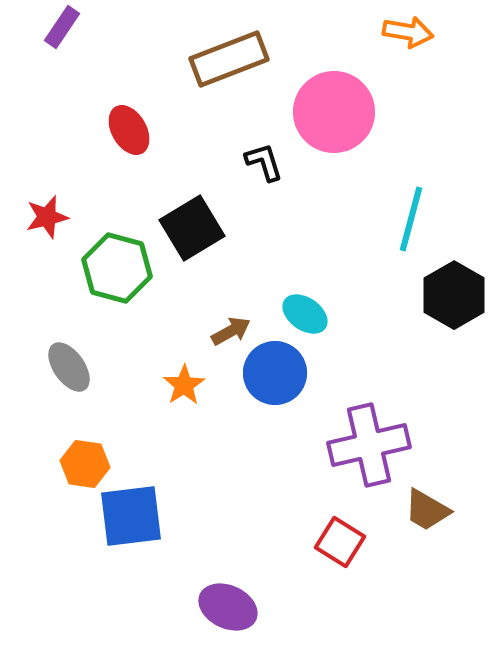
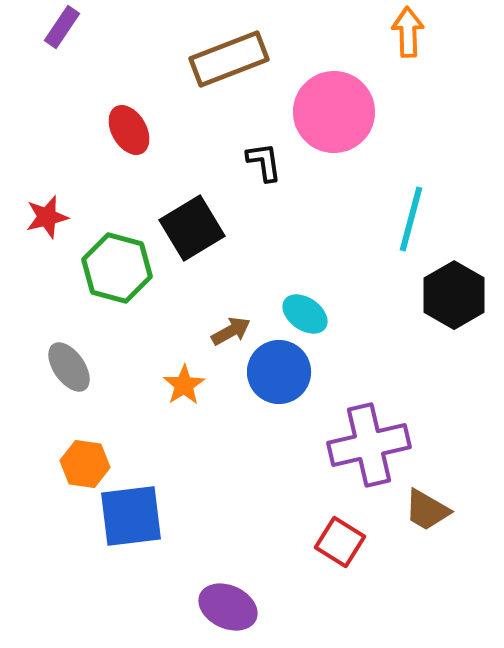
orange arrow: rotated 102 degrees counterclockwise
black L-shape: rotated 9 degrees clockwise
blue circle: moved 4 px right, 1 px up
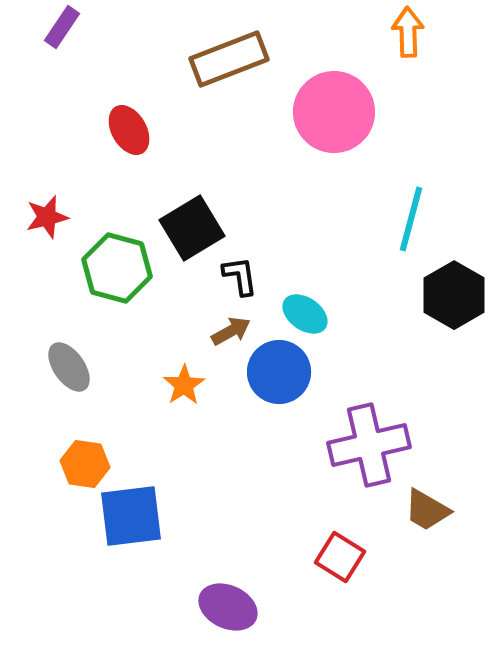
black L-shape: moved 24 px left, 114 px down
red square: moved 15 px down
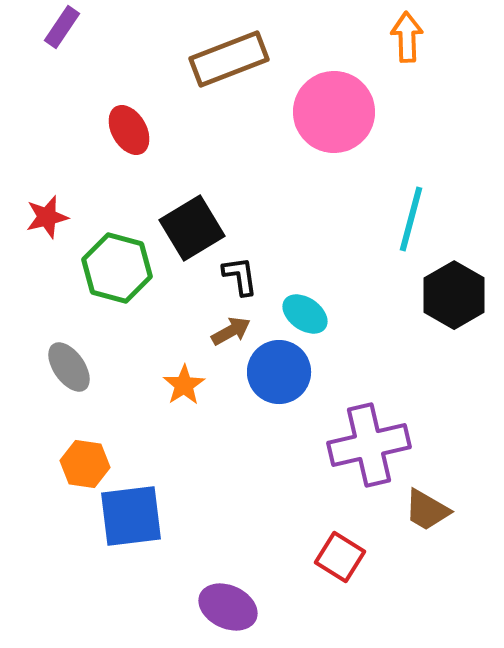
orange arrow: moved 1 px left, 5 px down
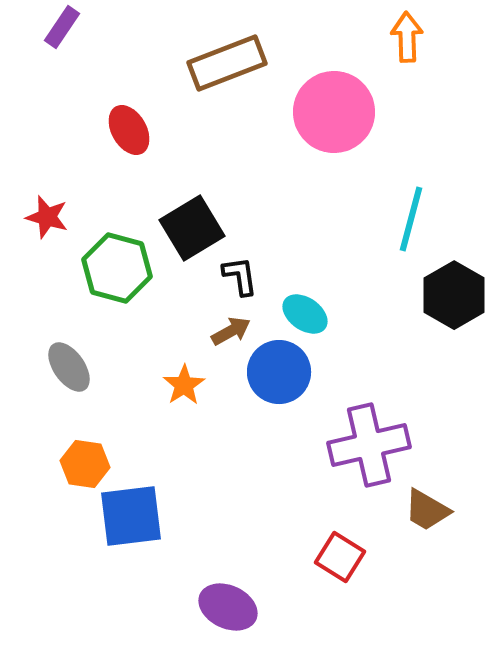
brown rectangle: moved 2 px left, 4 px down
red star: rotated 30 degrees clockwise
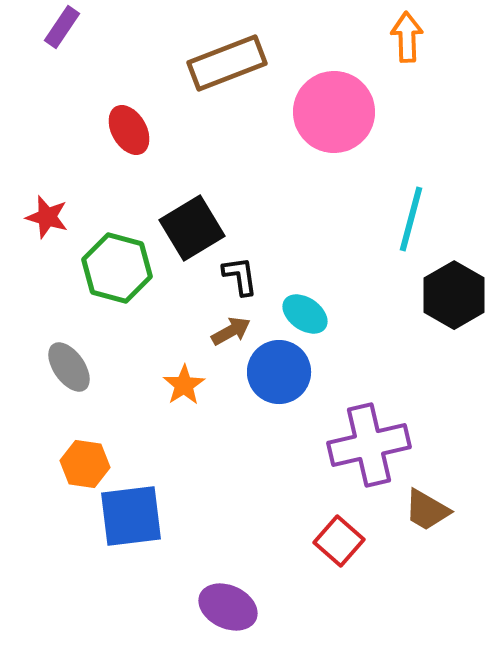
red square: moved 1 px left, 16 px up; rotated 9 degrees clockwise
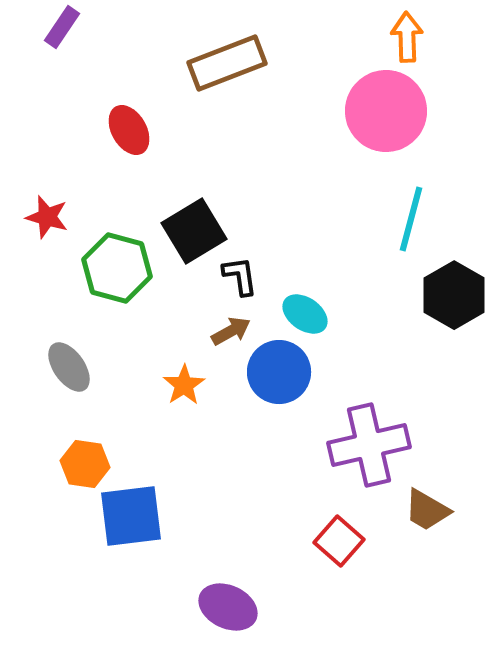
pink circle: moved 52 px right, 1 px up
black square: moved 2 px right, 3 px down
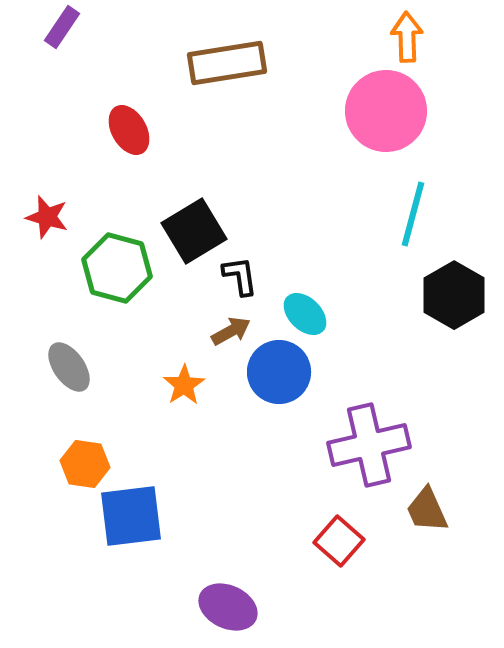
brown rectangle: rotated 12 degrees clockwise
cyan line: moved 2 px right, 5 px up
cyan ellipse: rotated 9 degrees clockwise
brown trapezoid: rotated 36 degrees clockwise
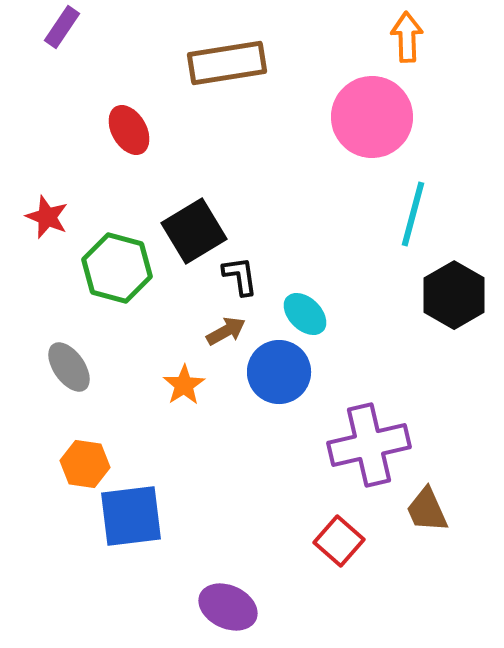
pink circle: moved 14 px left, 6 px down
red star: rotated 6 degrees clockwise
brown arrow: moved 5 px left
